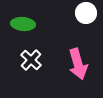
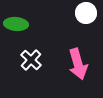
green ellipse: moved 7 px left
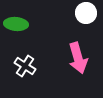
white cross: moved 6 px left, 6 px down; rotated 10 degrees counterclockwise
pink arrow: moved 6 px up
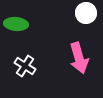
pink arrow: moved 1 px right
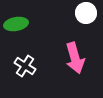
green ellipse: rotated 15 degrees counterclockwise
pink arrow: moved 4 px left
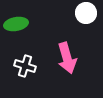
pink arrow: moved 8 px left
white cross: rotated 15 degrees counterclockwise
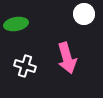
white circle: moved 2 px left, 1 px down
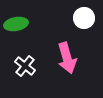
white circle: moved 4 px down
white cross: rotated 20 degrees clockwise
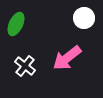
green ellipse: rotated 55 degrees counterclockwise
pink arrow: rotated 68 degrees clockwise
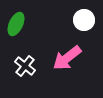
white circle: moved 2 px down
